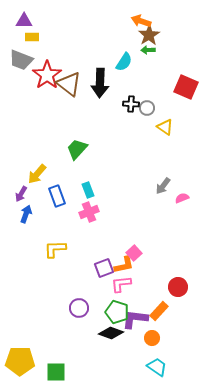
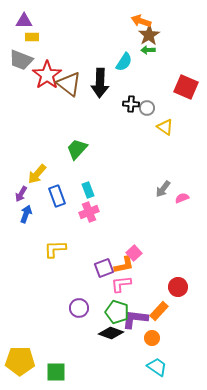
gray arrow: moved 3 px down
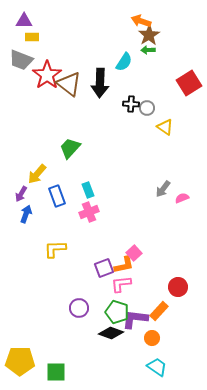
red square: moved 3 px right, 4 px up; rotated 35 degrees clockwise
green trapezoid: moved 7 px left, 1 px up
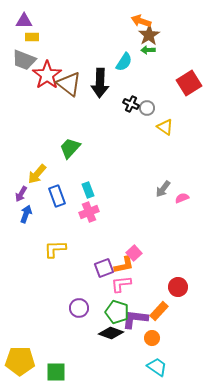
gray trapezoid: moved 3 px right
black cross: rotated 21 degrees clockwise
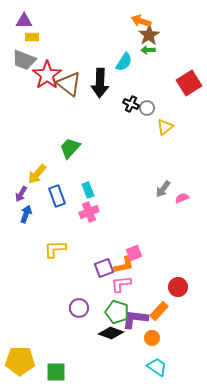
yellow triangle: rotated 48 degrees clockwise
pink square: rotated 21 degrees clockwise
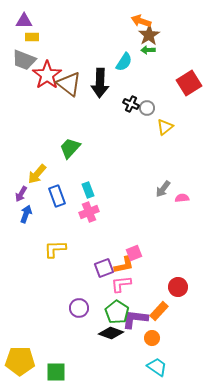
pink semicircle: rotated 16 degrees clockwise
green pentagon: rotated 15 degrees clockwise
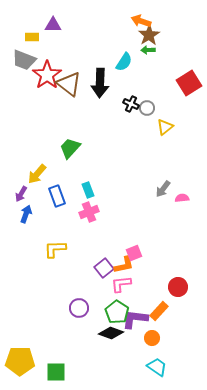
purple triangle: moved 29 px right, 4 px down
purple square: rotated 18 degrees counterclockwise
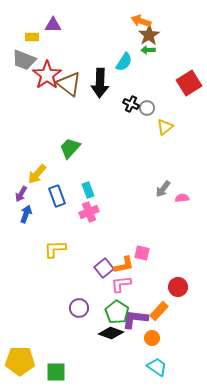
pink square: moved 8 px right; rotated 35 degrees clockwise
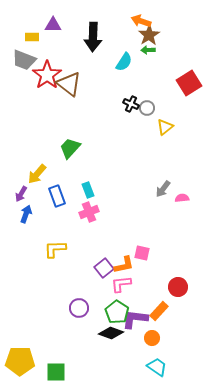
black arrow: moved 7 px left, 46 px up
